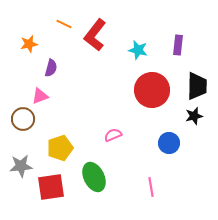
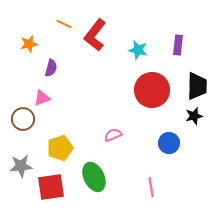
pink triangle: moved 2 px right, 2 px down
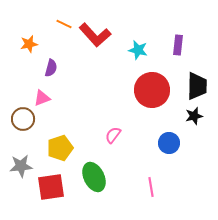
red L-shape: rotated 80 degrees counterclockwise
pink semicircle: rotated 30 degrees counterclockwise
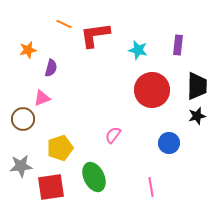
red L-shape: rotated 124 degrees clockwise
orange star: moved 1 px left, 6 px down
black star: moved 3 px right
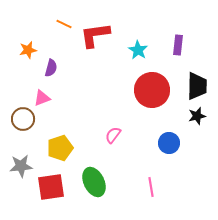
cyan star: rotated 18 degrees clockwise
green ellipse: moved 5 px down
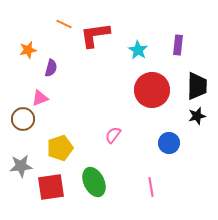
pink triangle: moved 2 px left
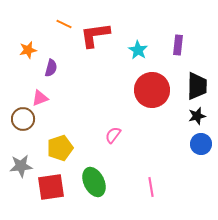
blue circle: moved 32 px right, 1 px down
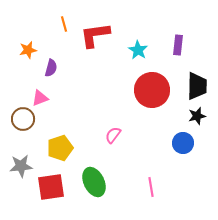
orange line: rotated 49 degrees clockwise
blue circle: moved 18 px left, 1 px up
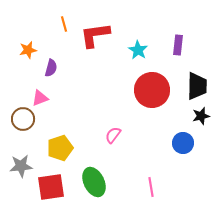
black star: moved 4 px right
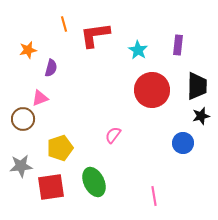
pink line: moved 3 px right, 9 px down
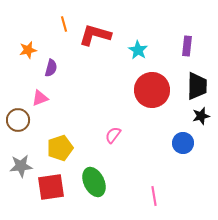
red L-shape: rotated 24 degrees clockwise
purple rectangle: moved 9 px right, 1 px down
brown circle: moved 5 px left, 1 px down
